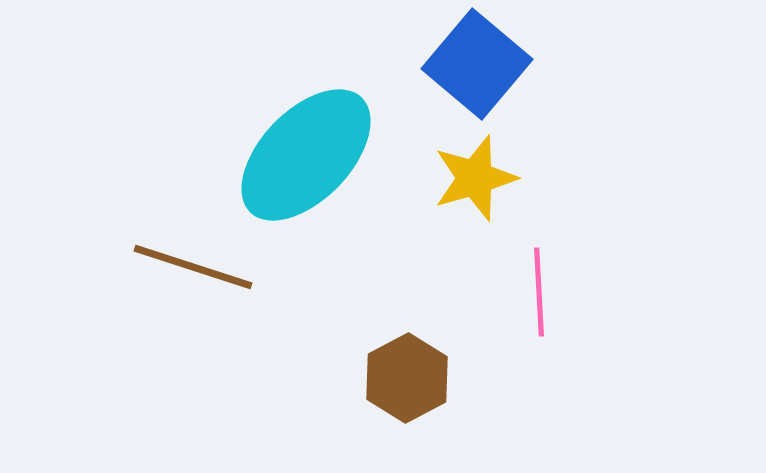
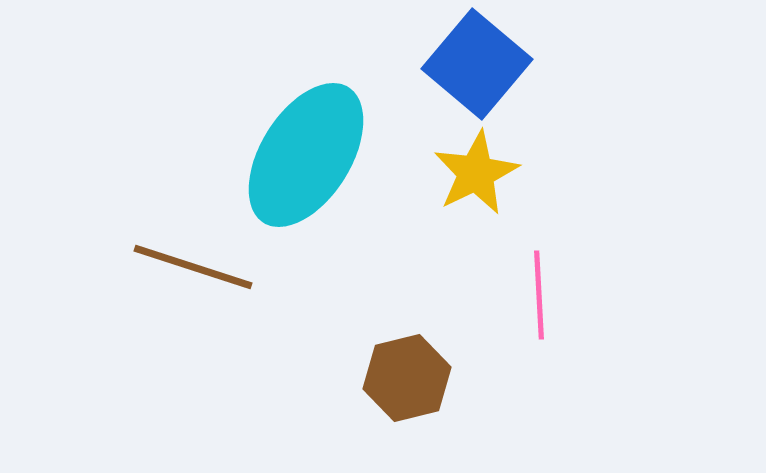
cyan ellipse: rotated 12 degrees counterclockwise
yellow star: moved 1 px right, 5 px up; rotated 10 degrees counterclockwise
pink line: moved 3 px down
brown hexagon: rotated 14 degrees clockwise
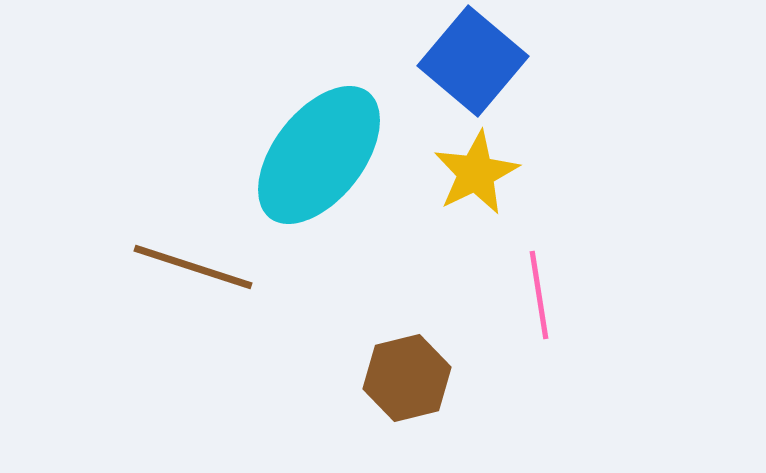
blue square: moved 4 px left, 3 px up
cyan ellipse: moved 13 px right; rotated 6 degrees clockwise
pink line: rotated 6 degrees counterclockwise
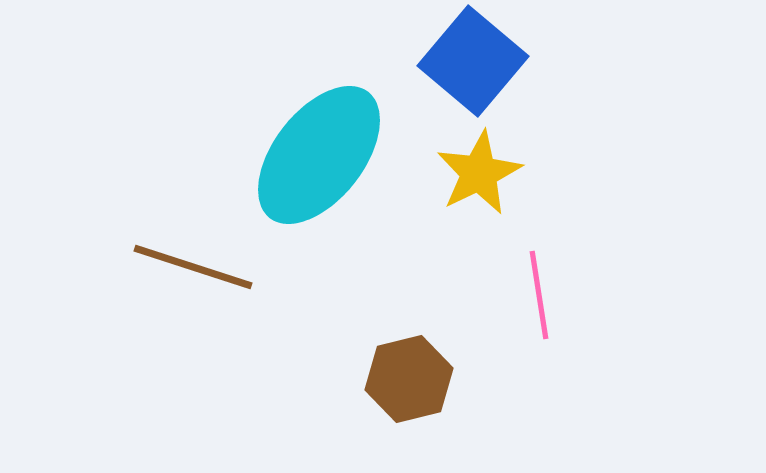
yellow star: moved 3 px right
brown hexagon: moved 2 px right, 1 px down
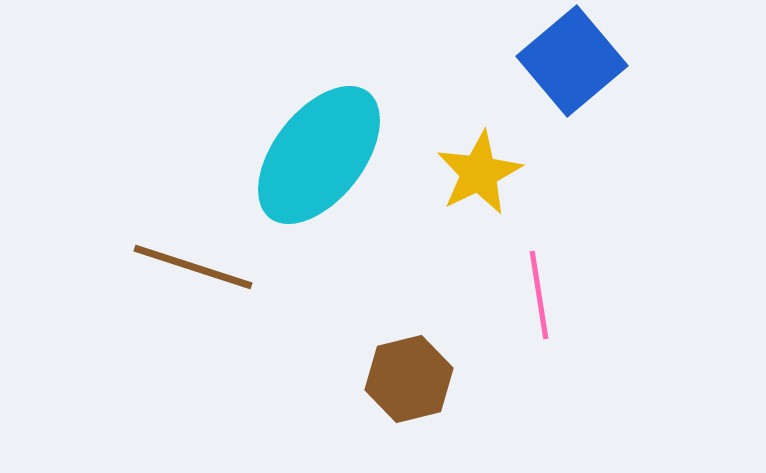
blue square: moved 99 px right; rotated 10 degrees clockwise
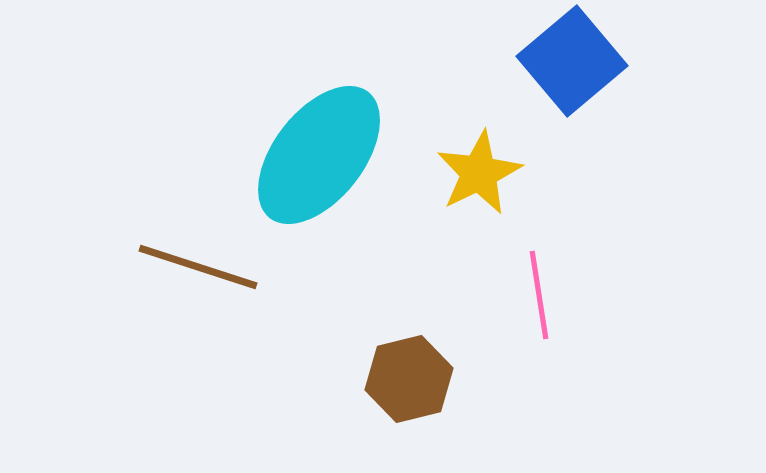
brown line: moved 5 px right
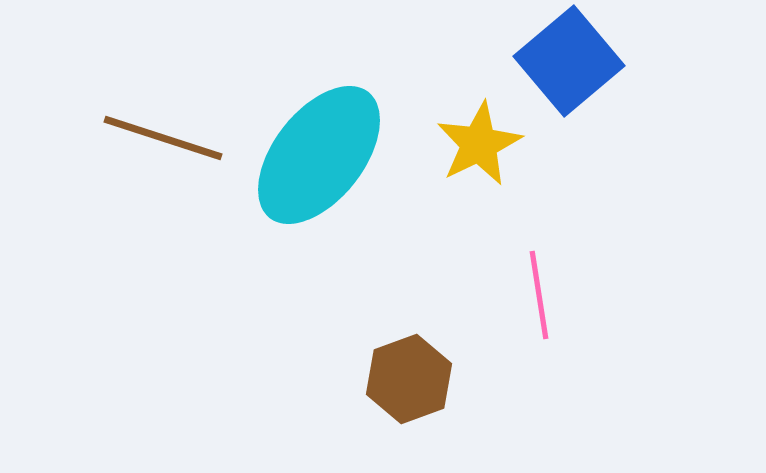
blue square: moved 3 px left
yellow star: moved 29 px up
brown line: moved 35 px left, 129 px up
brown hexagon: rotated 6 degrees counterclockwise
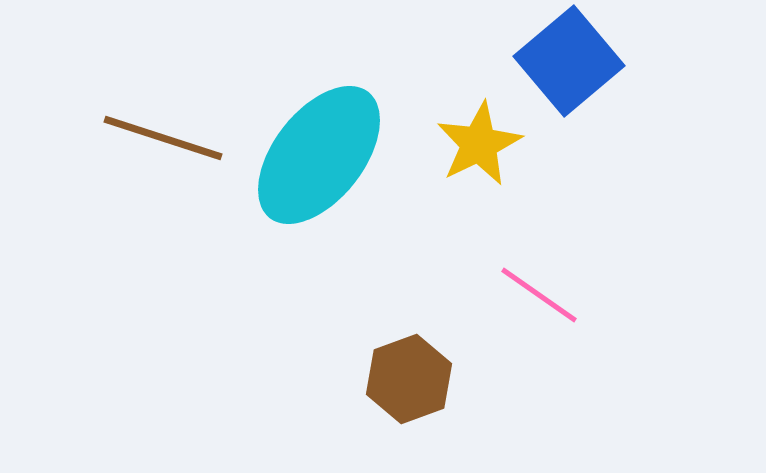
pink line: rotated 46 degrees counterclockwise
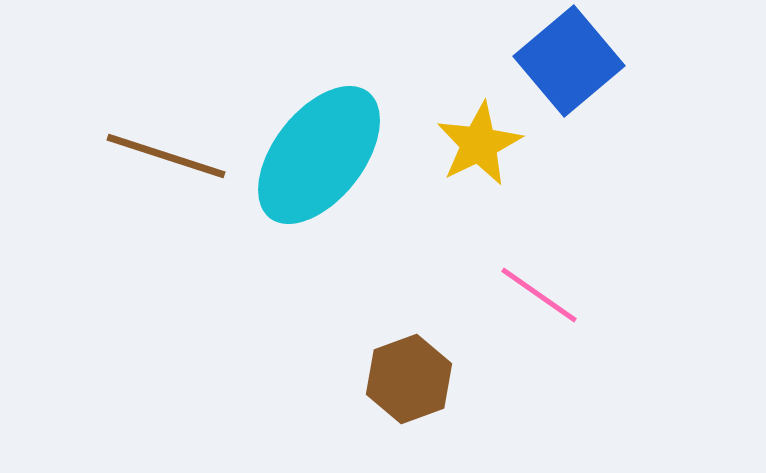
brown line: moved 3 px right, 18 px down
